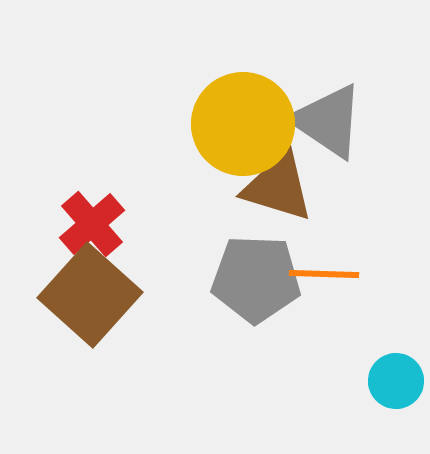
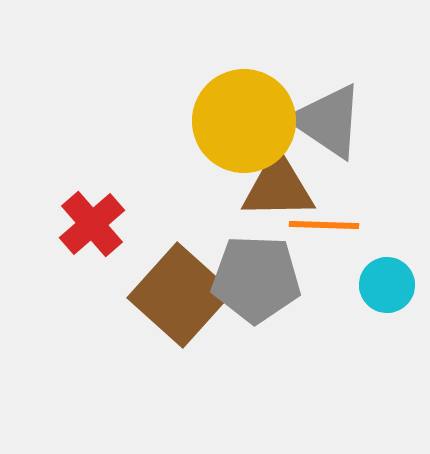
yellow circle: moved 1 px right, 3 px up
brown triangle: rotated 18 degrees counterclockwise
orange line: moved 49 px up
brown square: moved 90 px right
cyan circle: moved 9 px left, 96 px up
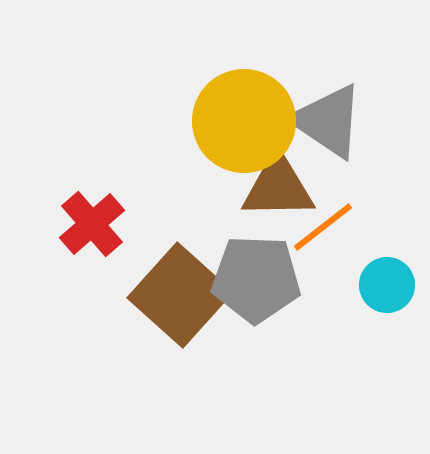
orange line: moved 1 px left, 2 px down; rotated 40 degrees counterclockwise
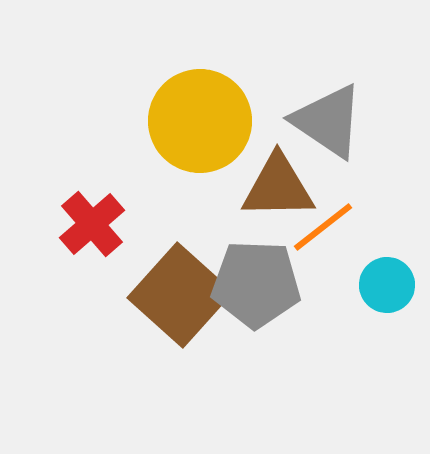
yellow circle: moved 44 px left
gray pentagon: moved 5 px down
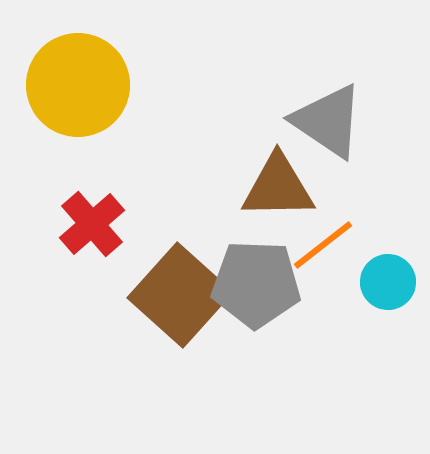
yellow circle: moved 122 px left, 36 px up
orange line: moved 18 px down
cyan circle: moved 1 px right, 3 px up
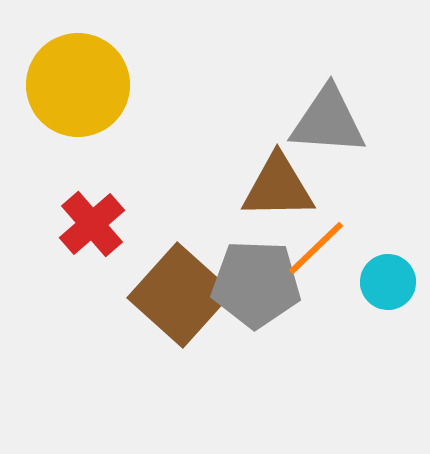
gray triangle: rotated 30 degrees counterclockwise
orange line: moved 7 px left, 3 px down; rotated 6 degrees counterclockwise
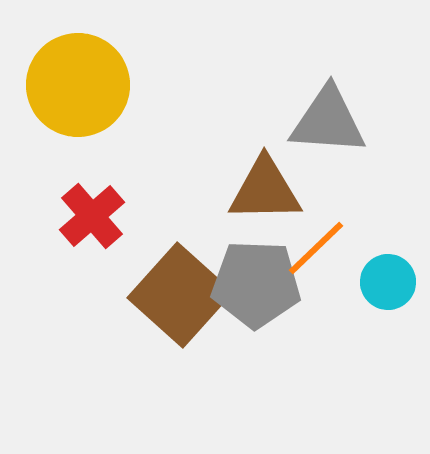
brown triangle: moved 13 px left, 3 px down
red cross: moved 8 px up
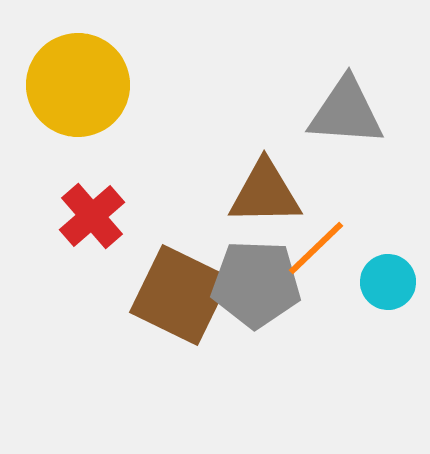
gray triangle: moved 18 px right, 9 px up
brown triangle: moved 3 px down
brown square: rotated 16 degrees counterclockwise
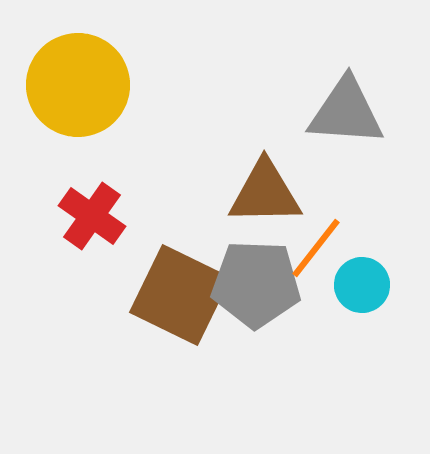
red cross: rotated 14 degrees counterclockwise
orange line: rotated 8 degrees counterclockwise
cyan circle: moved 26 px left, 3 px down
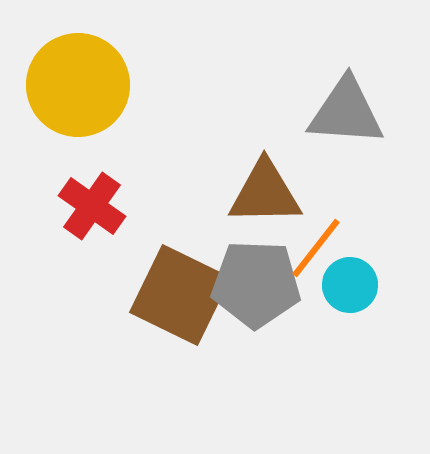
red cross: moved 10 px up
cyan circle: moved 12 px left
